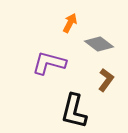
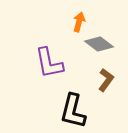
orange arrow: moved 9 px right, 1 px up; rotated 12 degrees counterclockwise
purple L-shape: rotated 116 degrees counterclockwise
black L-shape: moved 1 px left
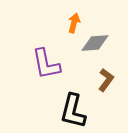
orange arrow: moved 5 px left, 1 px down
gray diamond: moved 4 px left, 1 px up; rotated 40 degrees counterclockwise
purple L-shape: moved 3 px left, 1 px down
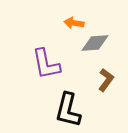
orange arrow: rotated 96 degrees counterclockwise
black L-shape: moved 5 px left, 1 px up
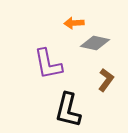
orange arrow: rotated 12 degrees counterclockwise
gray diamond: rotated 16 degrees clockwise
purple L-shape: moved 2 px right
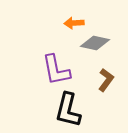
purple L-shape: moved 8 px right, 6 px down
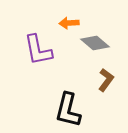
orange arrow: moved 5 px left
gray diamond: rotated 28 degrees clockwise
purple L-shape: moved 18 px left, 20 px up
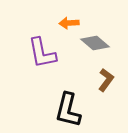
purple L-shape: moved 4 px right, 3 px down
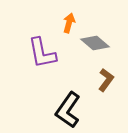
orange arrow: rotated 108 degrees clockwise
black L-shape: rotated 21 degrees clockwise
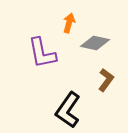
gray diamond: rotated 28 degrees counterclockwise
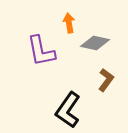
orange arrow: rotated 24 degrees counterclockwise
purple L-shape: moved 1 px left, 2 px up
